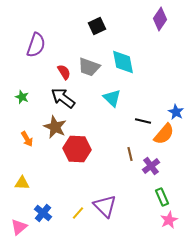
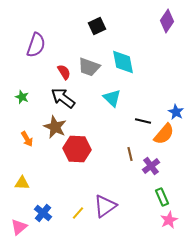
purple diamond: moved 7 px right, 2 px down
purple triangle: rotated 40 degrees clockwise
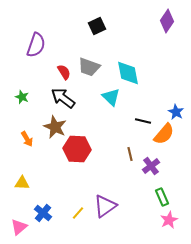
cyan diamond: moved 5 px right, 11 px down
cyan triangle: moved 1 px left, 1 px up
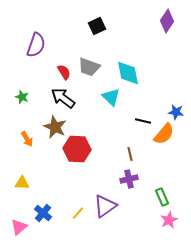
blue star: rotated 21 degrees counterclockwise
purple cross: moved 22 px left, 13 px down; rotated 24 degrees clockwise
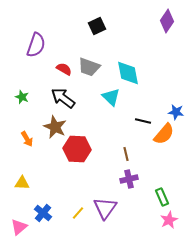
red semicircle: moved 3 px up; rotated 28 degrees counterclockwise
brown line: moved 4 px left
purple triangle: moved 2 px down; rotated 20 degrees counterclockwise
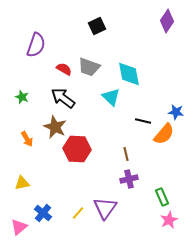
cyan diamond: moved 1 px right, 1 px down
yellow triangle: rotated 14 degrees counterclockwise
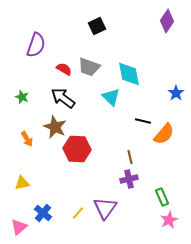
blue star: moved 19 px up; rotated 28 degrees clockwise
brown line: moved 4 px right, 3 px down
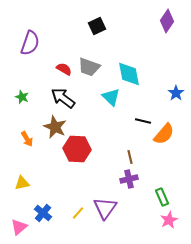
purple semicircle: moved 6 px left, 2 px up
